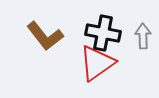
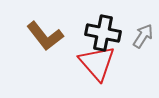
gray arrow: rotated 35 degrees clockwise
red triangle: rotated 36 degrees counterclockwise
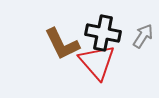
brown L-shape: moved 17 px right, 8 px down; rotated 12 degrees clockwise
red triangle: moved 1 px up
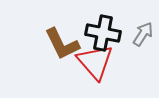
gray arrow: moved 2 px up
red triangle: moved 2 px left
